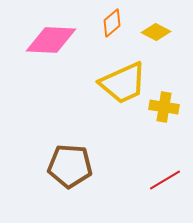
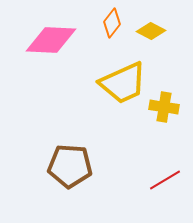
orange diamond: rotated 12 degrees counterclockwise
yellow diamond: moved 5 px left, 1 px up
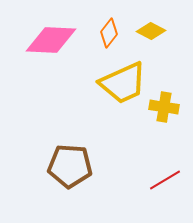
orange diamond: moved 3 px left, 10 px down
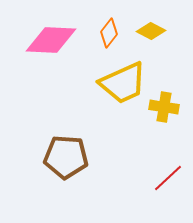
brown pentagon: moved 4 px left, 9 px up
red line: moved 3 px right, 2 px up; rotated 12 degrees counterclockwise
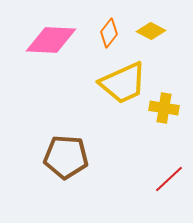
yellow cross: moved 1 px down
red line: moved 1 px right, 1 px down
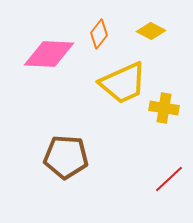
orange diamond: moved 10 px left, 1 px down
pink diamond: moved 2 px left, 14 px down
